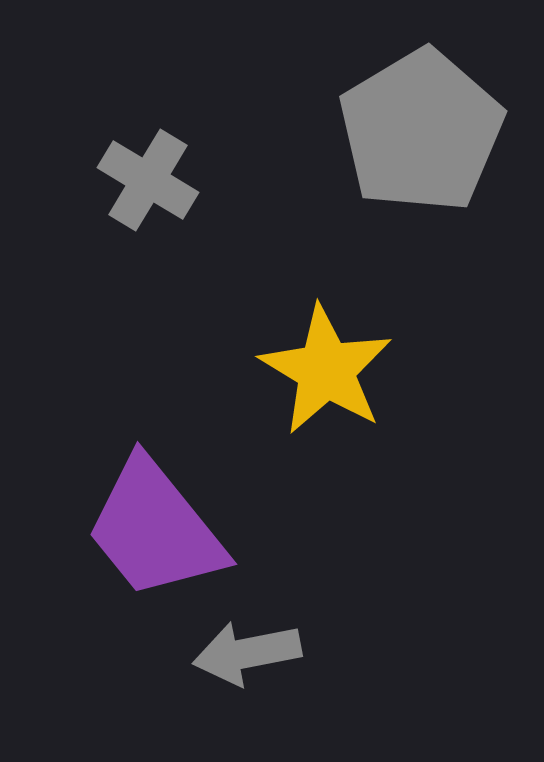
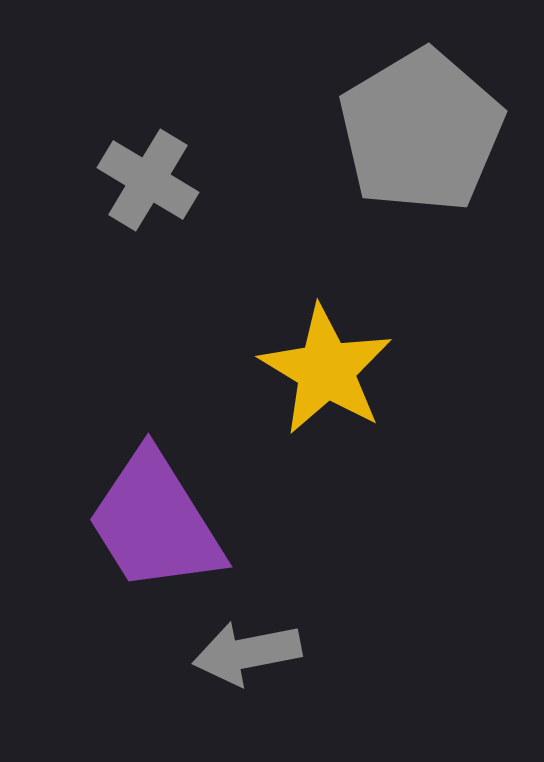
purple trapezoid: moved 7 px up; rotated 7 degrees clockwise
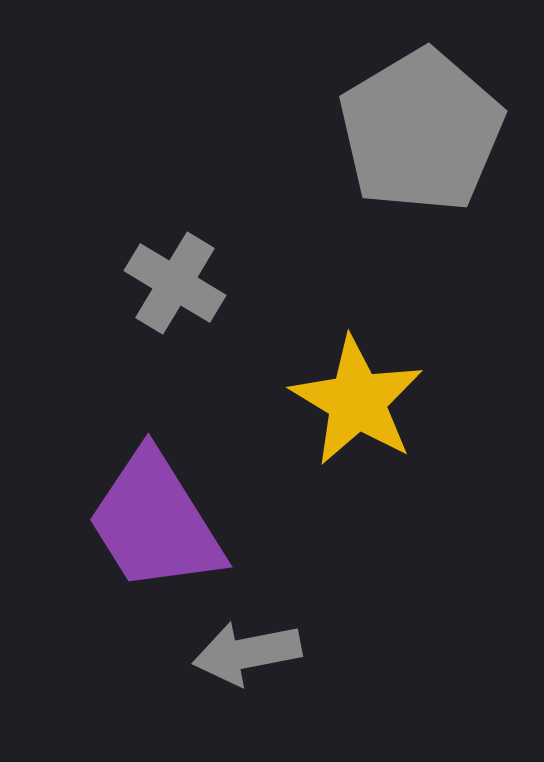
gray cross: moved 27 px right, 103 px down
yellow star: moved 31 px right, 31 px down
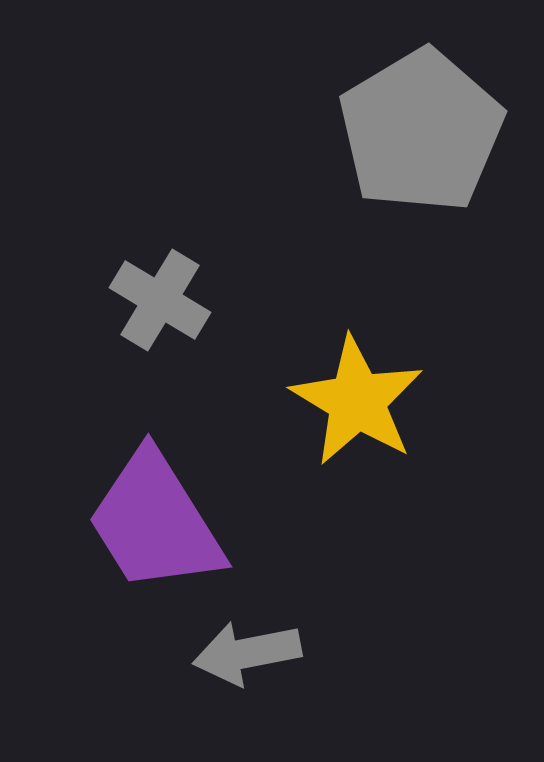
gray cross: moved 15 px left, 17 px down
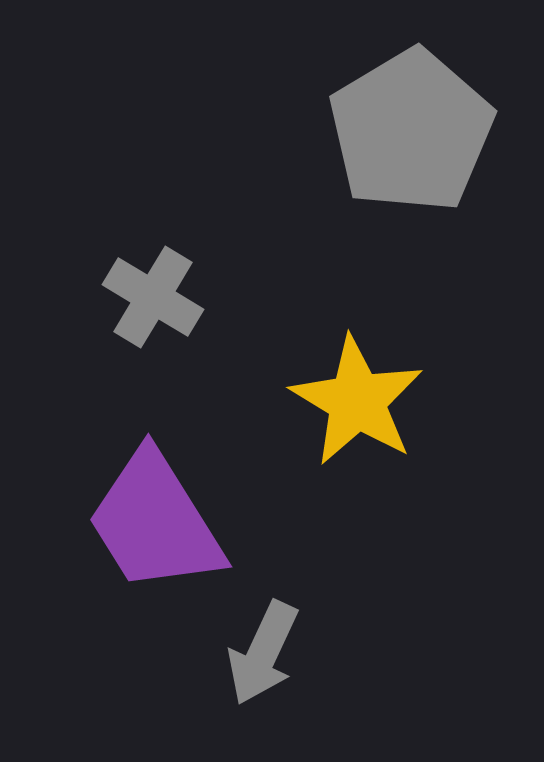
gray pentagon: moved 10 px left
gray cross: moved 7 px left, 3 px up
gray arrow: moved 16 px right; rotated 54 degrees counterclockwise
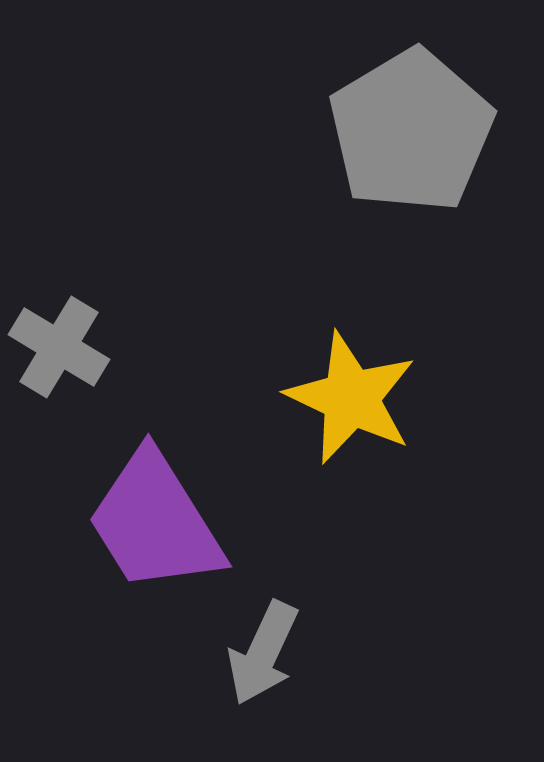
gray cross: moved 94 px left, 50 px down
yellow star: moved 6 px left, 3 px up; rotated 6 degrees counterclockwise
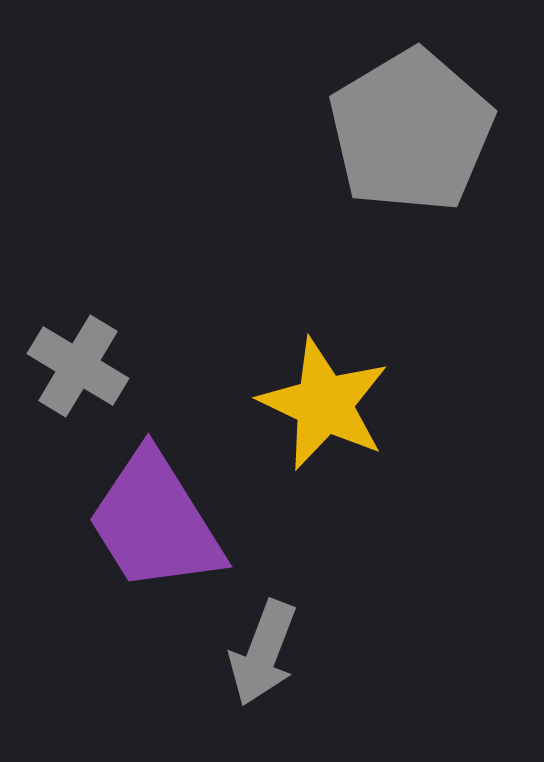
gray cross: moved 19 px right, 19 px down
yellow star: moved 27 px left, 6 px down
gray arrow: rotated 4 degrees counterclockwise
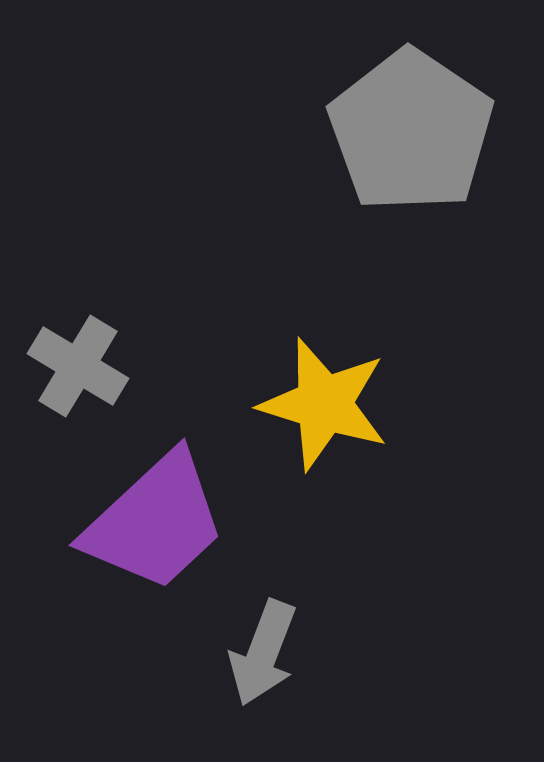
gray pentagon: rotated 7 degrees counterclockwise
yellow star: rotated 8 degrees counterclockwise
purple trapezoid: rotated 101 degrees counterclockwise
